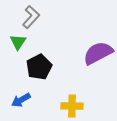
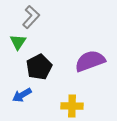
purple semicircle: moved 8 px left, 8 px down; rotated 8 degrees clockwise
blue arrow: moved 1 px right, 5 px up
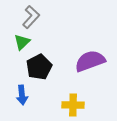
green triangle: moved 4 px right; rotated 12 degrees clockwise
blue arrow: rotated 66 degrees counterclockwise
yellow cross: moved 1 px right, 1 px up
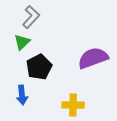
purple semicircle: moved 3 px right, 3 px up
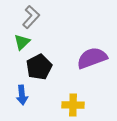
purple semicircle: moved 1 px left
